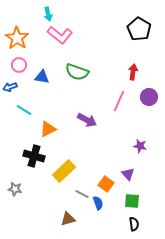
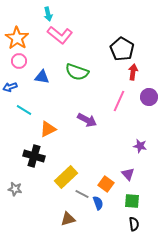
black pentagon: moved 17 px left, 20 px down
pink circle: moved 4 px up
yellow rectangle: moved 2 px right, 6 px down
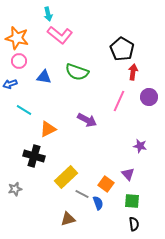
orange star: rotated 20 degrees counterclockwise
blue triangle: moved 2 px right
blue arrow: moved 3 px up
gray star: rotated 24 degrees counterclockwise
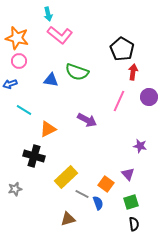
blue triangle: moved 7 px right, 3 px down
green square: moved 1 px left, 1 px down; rotated 21 degrees counterclockwise
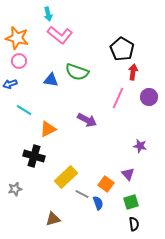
pink line: moved 1 px left, 3 px up
brown triangle: moved 15 px left
